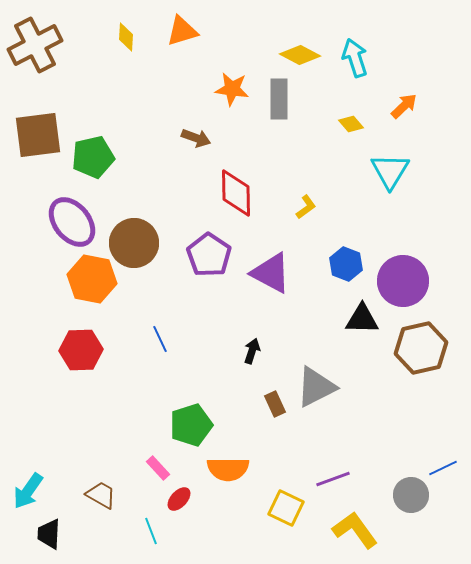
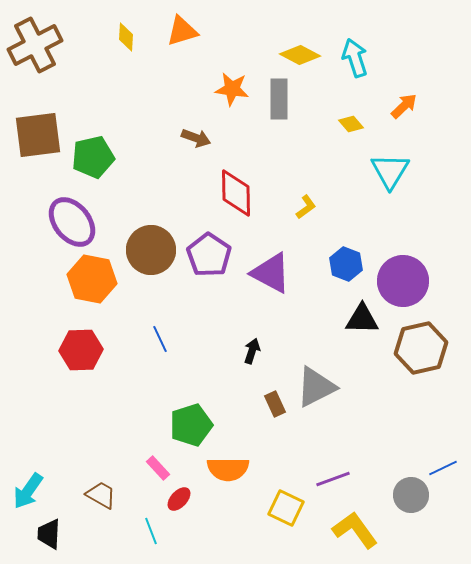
brown circle at (134, 243): moved 17 px right, 7 px down
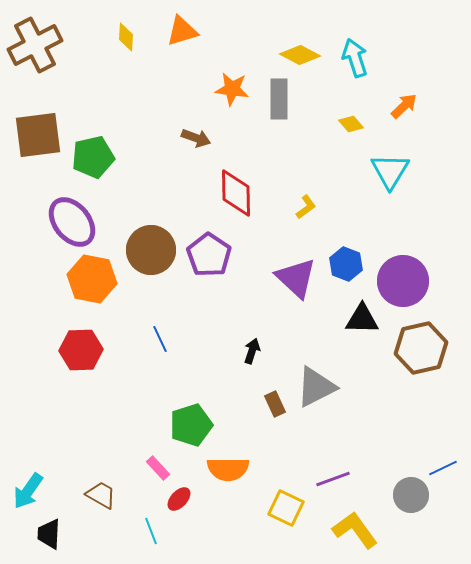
purple triangle at (271, 273): moved 25 px right, 5 px down; rotated 15 degrees clockwise
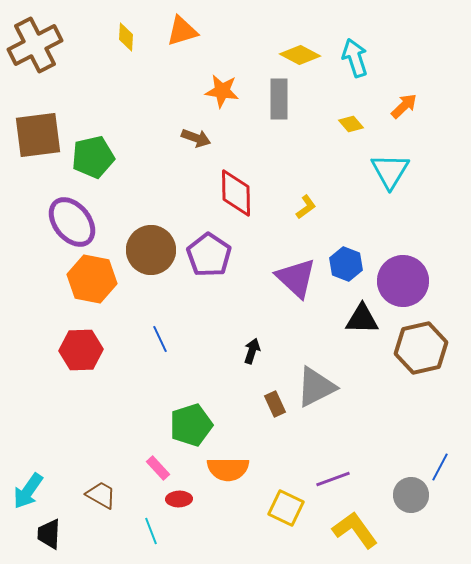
orange star at (232, 89): moved 10 px left, 2 px down
blue line at (443, 468): moved 3 px left, 1 px up; rotated 36 degrees counterclockwise
red ellipse at (179, 499): rotated 45 degrees clockwise
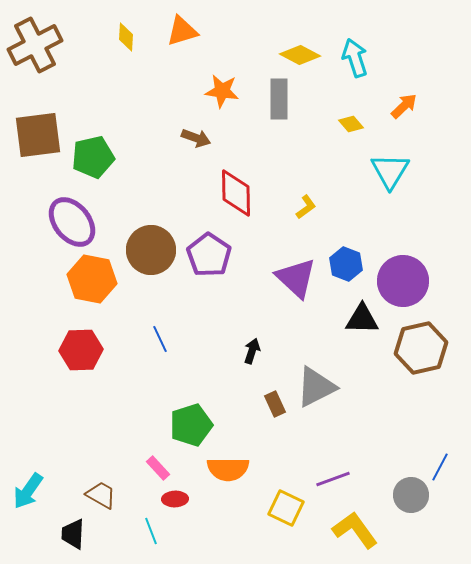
red ellipse at (179, 499): moved 4 px left
black trapezoid at (49, 534): moved 24 px right
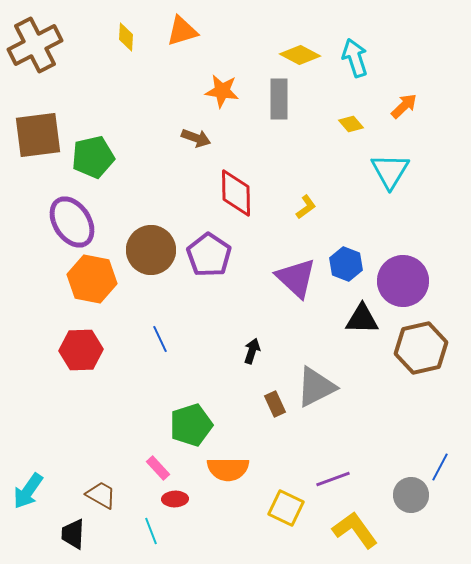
purple ellipse at (72, 222): rotated 6 degrees clockwise
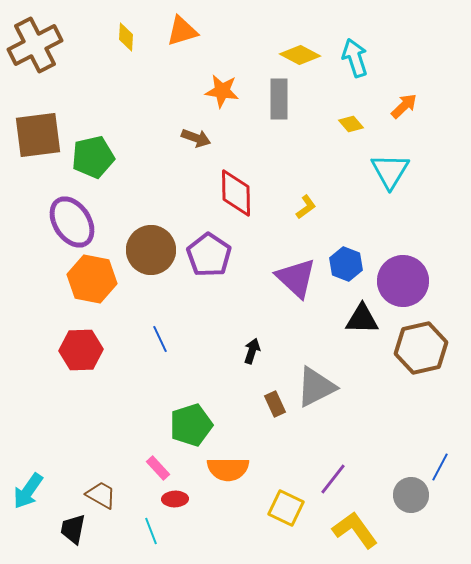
purple line at (333, 479): rotated 32 degrees counterclockwise
black trapezoid at (73, 534): moved 5 px up; rotated 8 degrees clockwise
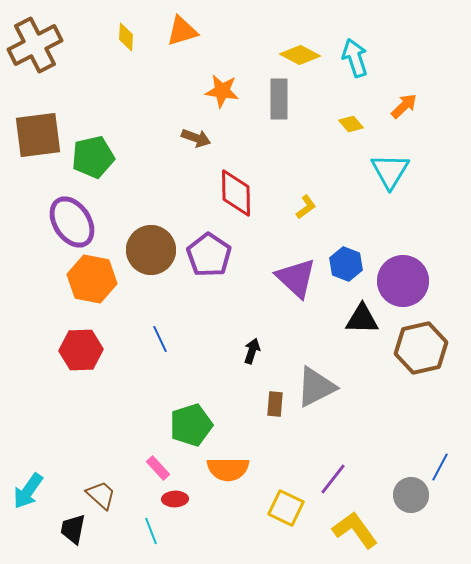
brown rectangle at (275, 404): rotated 30 degrees clockwise
brown trapezoid at (101, 495): rotated 12 degrees clockwise
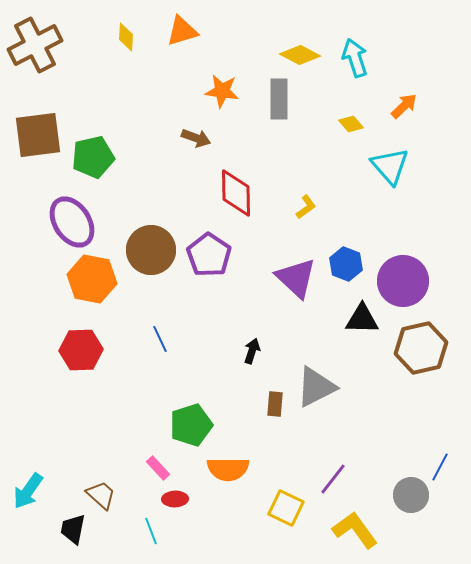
cyan triangle at (390, 171): moved 5 px up; rotated 12 degrees counterclockwise
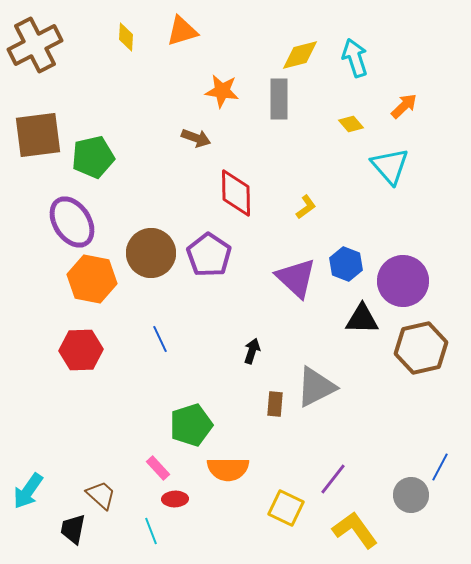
yellow diamond at (300, 55): rotated 42 degrees counterclockwise
brown circle at (151, 250): moved 3 px down
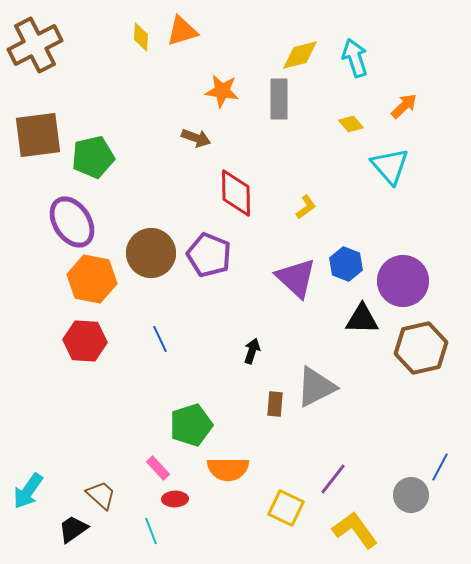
yellow diamond at (126, 37): moved 15 px right
purple pentagon at (209, 255): rotated 12 degrees counterclockwise
red hexagon at (81, 350): moved 4 px right, 9 px up; rotated 6 degrees clockwise
black trapezoid at (73, 529): rotated 44 degrees clockwise
